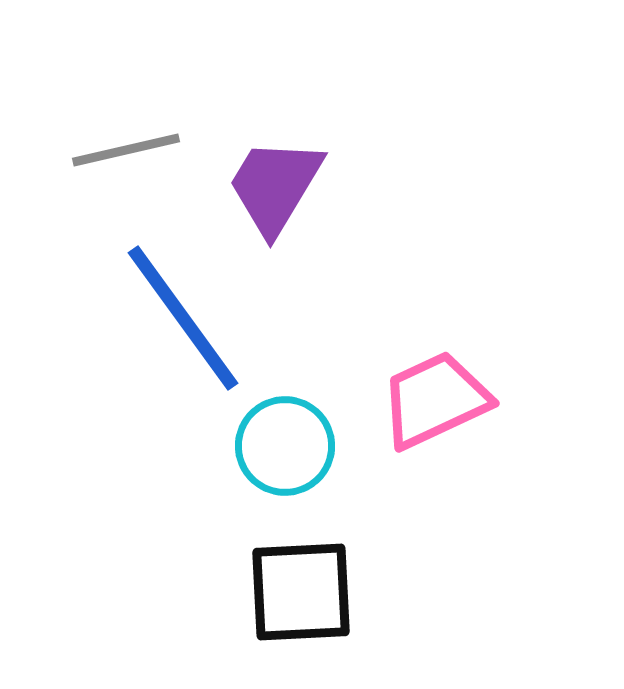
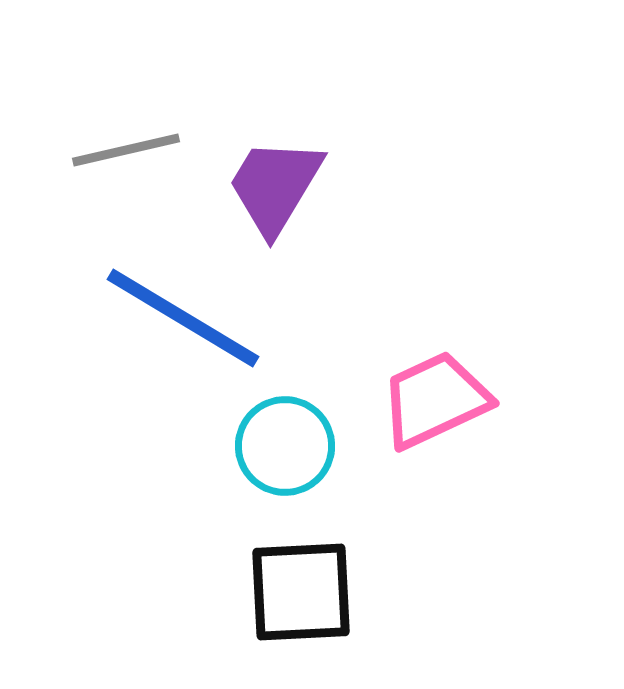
blue line: rotated 23 degrees counterclockwise
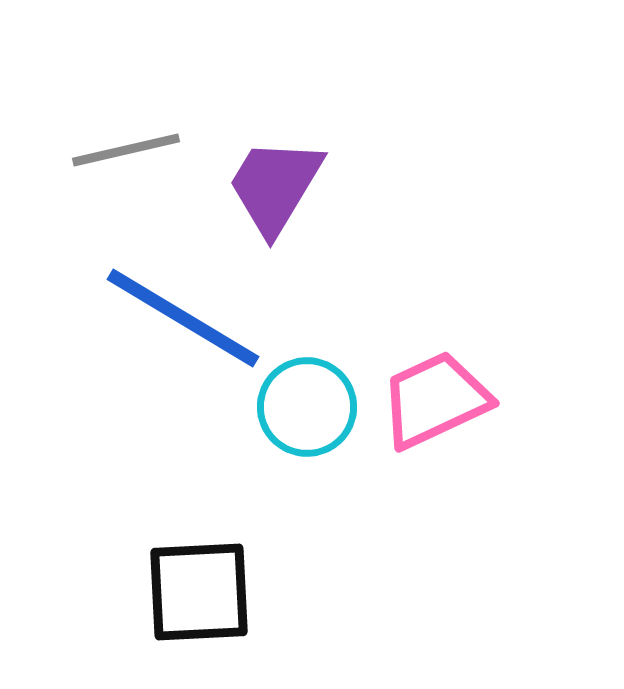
cyan circle: moved 22 px right, 39 px up
black square: moved 102 px left
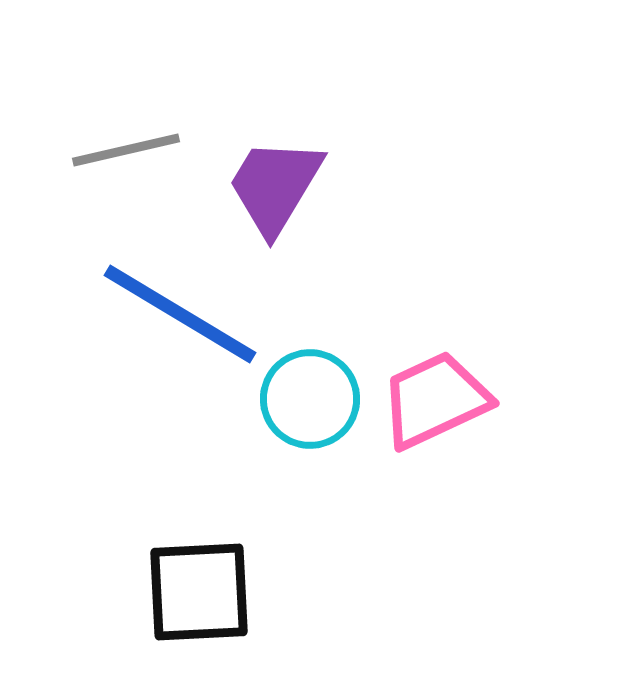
blue line: moved 3 px left, 4 px up
cyan circle: moved 3 px right, 8 px up
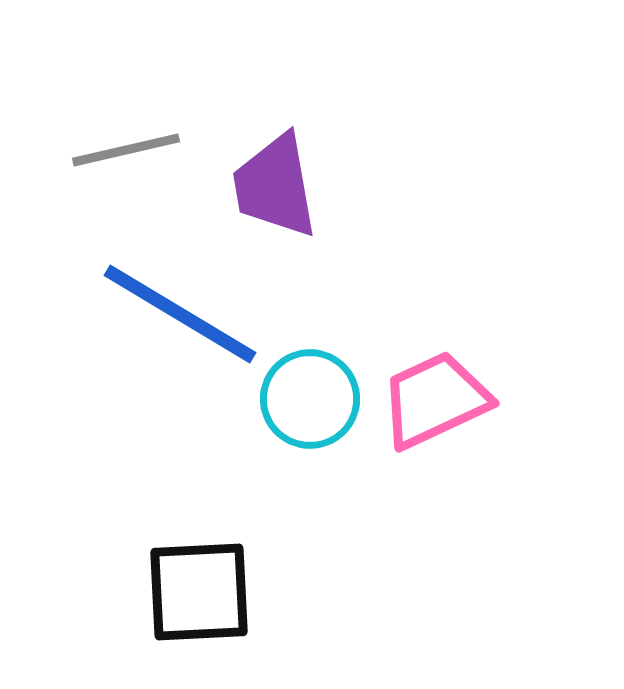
purple trapezoid: rotated 41 degrees counterclockwise
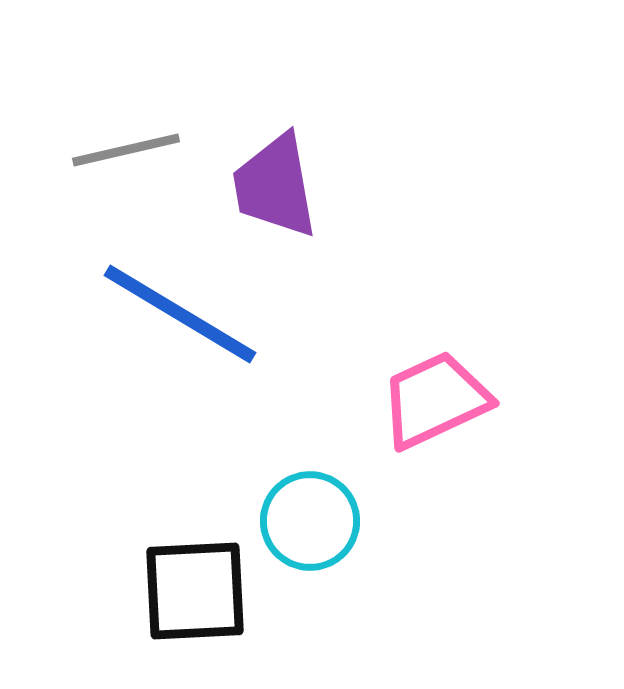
cyan circle: moved 122 px down
black square: moved 4 px left, 1 px up
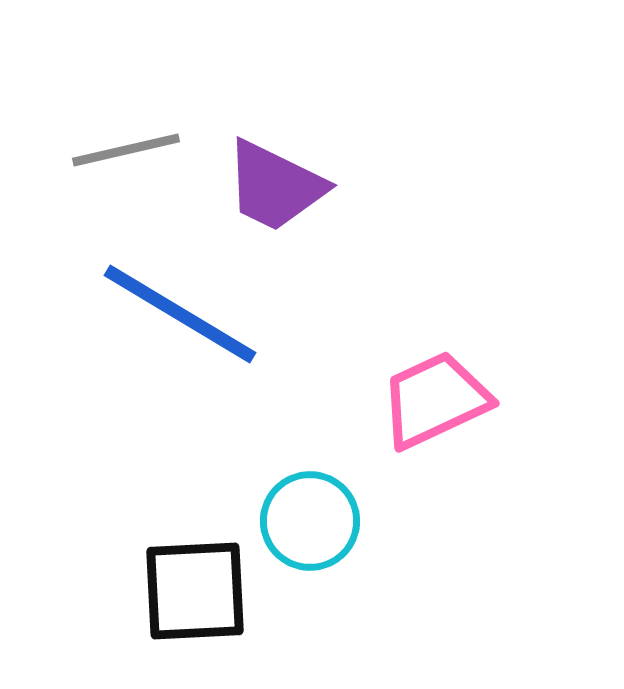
purple trapezoid: rotated 54 degrees counterclockwise
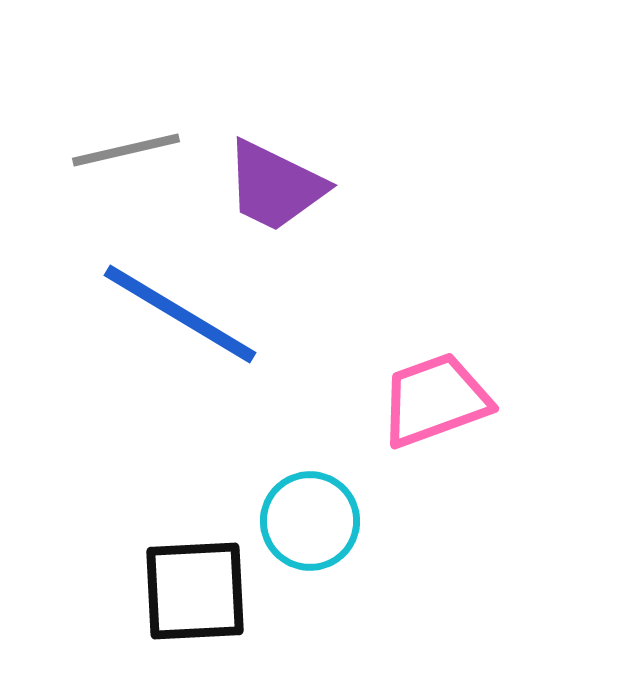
pink trapezoid: rotated 5 degrees clockwise
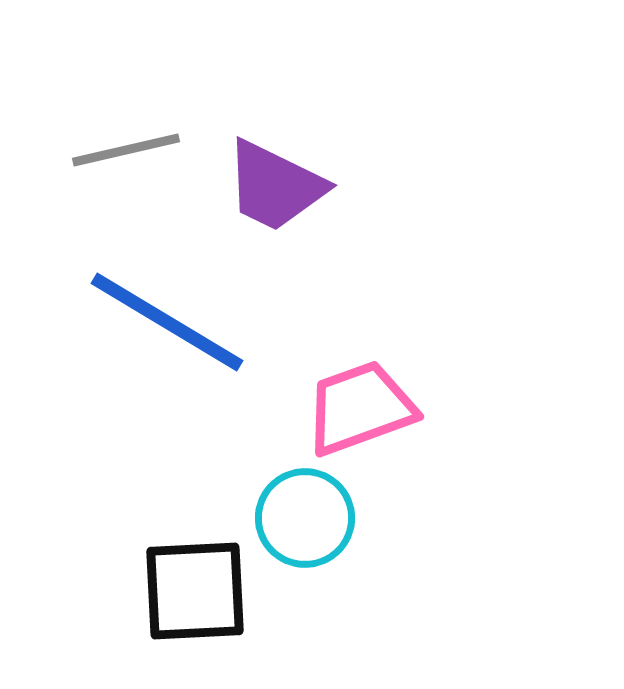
blue line: moved 13 px left, 8 px down
pink trapezoid: moved 75 px left, 8 px down
cyan circle: moved 5 px left, 3 px up
